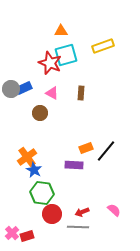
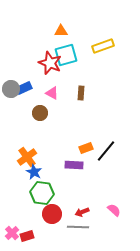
blue star: moved 2 px down
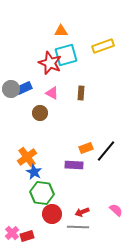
pink semicircle: moved 2 px right
